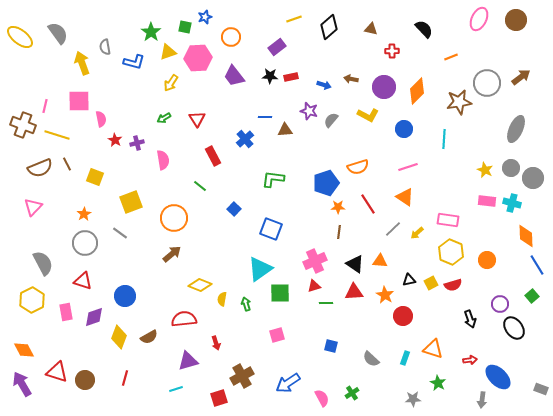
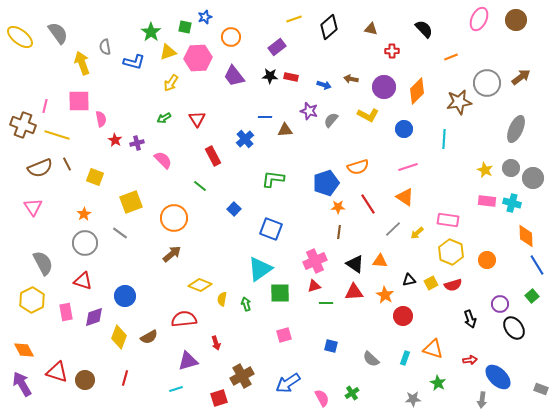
red rectangle at (291, 77): rotated 24 degrees clockwise
pink semicircle at (163, 160): rotated 36 degrees counterclockwise
pink triangle at (33, 207): rotated 18 degrees counterclockwise
pink square at (277, 335): moved 7 px right
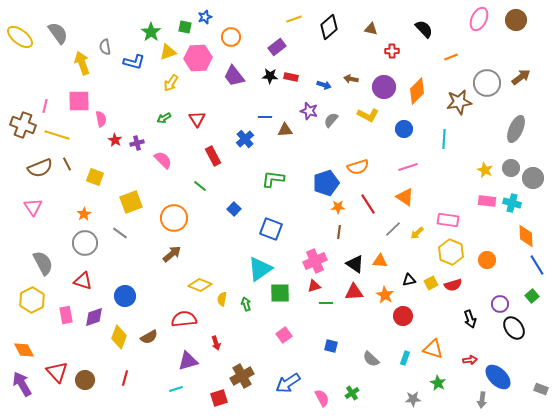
pink rectangle at (66, 312): moved 3 px down
pink square at (284, 335): rotated 21 degrees counterclockwise
red triangle at (57, 372): rotated 30 degrees clockwise
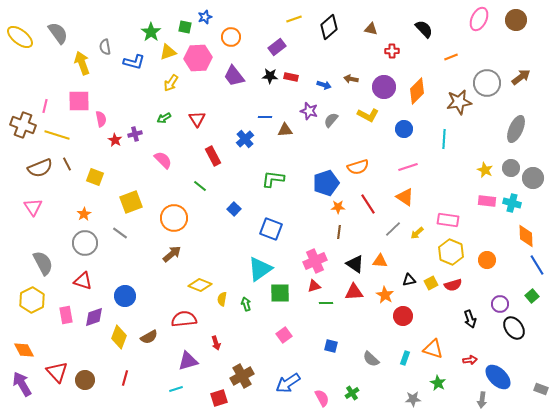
purple cross at (137, 143): moved 2 px left, 9 px up
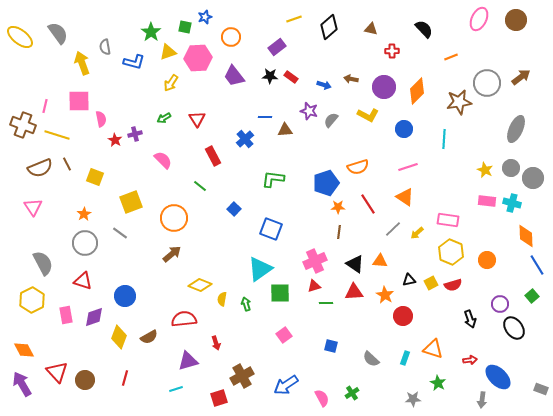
red rectangle at (291, 77): rotated 24 degrees clockwise
blue arrow at (288, 383): moved 2 px left, 2 px down
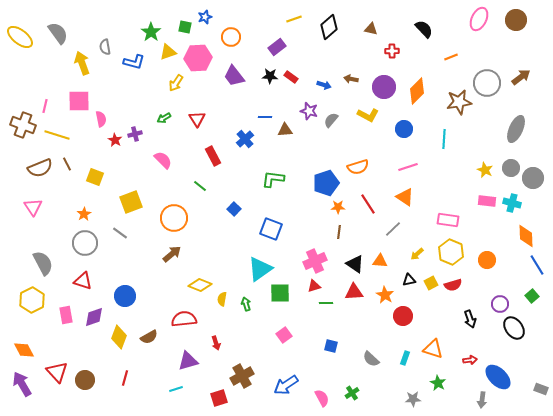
yellow arrow at (171, 83): moved 5 px right
yellow arrow at (417, 233): moved 21 px down
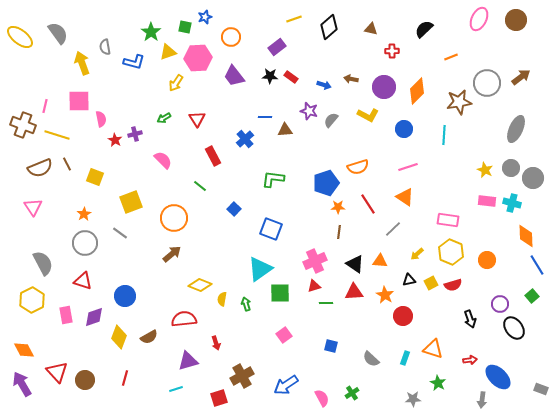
black semicircle at (424, 29): rotated 90 degrees counterclockwise
cyan line at (444, 139): moved 4 px up
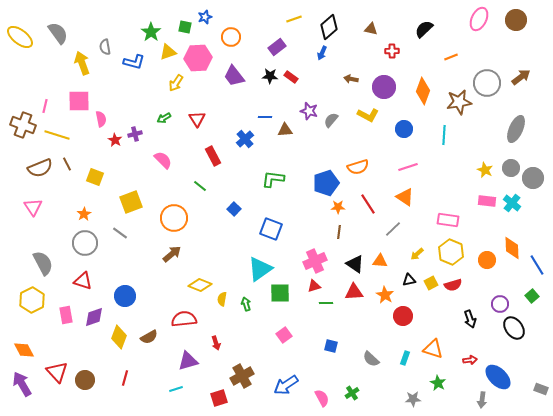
blue arrow at (324, 85): moved 2 px left, 32 px up; rotated 96 degrees clockwise
orange diamond at (417, 91): moved 6 px right; rotated 24 degrees counterclockwise
cyan cross at (512, 203): rotated 24 degrees clockwise
orange diamond at (526, 236): moved 14 px left, 12 px down
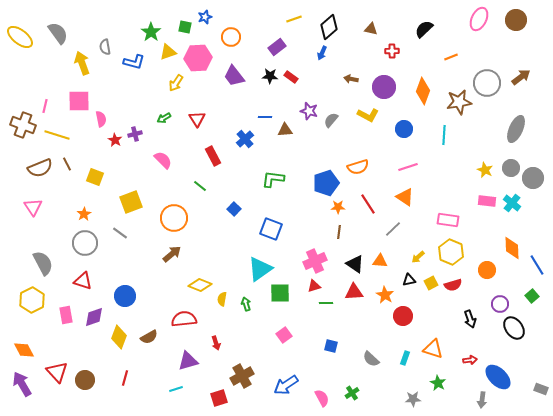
yellow arrow at (417, 254): moved 1 px right, 3 px down
orange circle at (487, 260): moved 10 px down
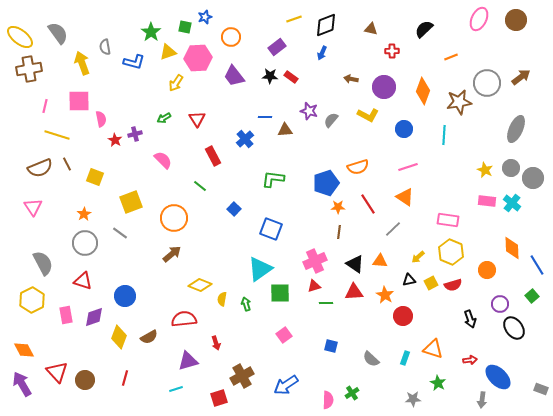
black diamond at (329, 27): moved 3 px left, 2 px up; rotated 20 degrees clockwise
brown cross at (23, 125): moved 6 px right, 56 px up; rotated 30 degrees counterclockwise
pink semicircle at (322, 398): moved 6 px right, 2 px down; rotated 30 degrees clockwise
